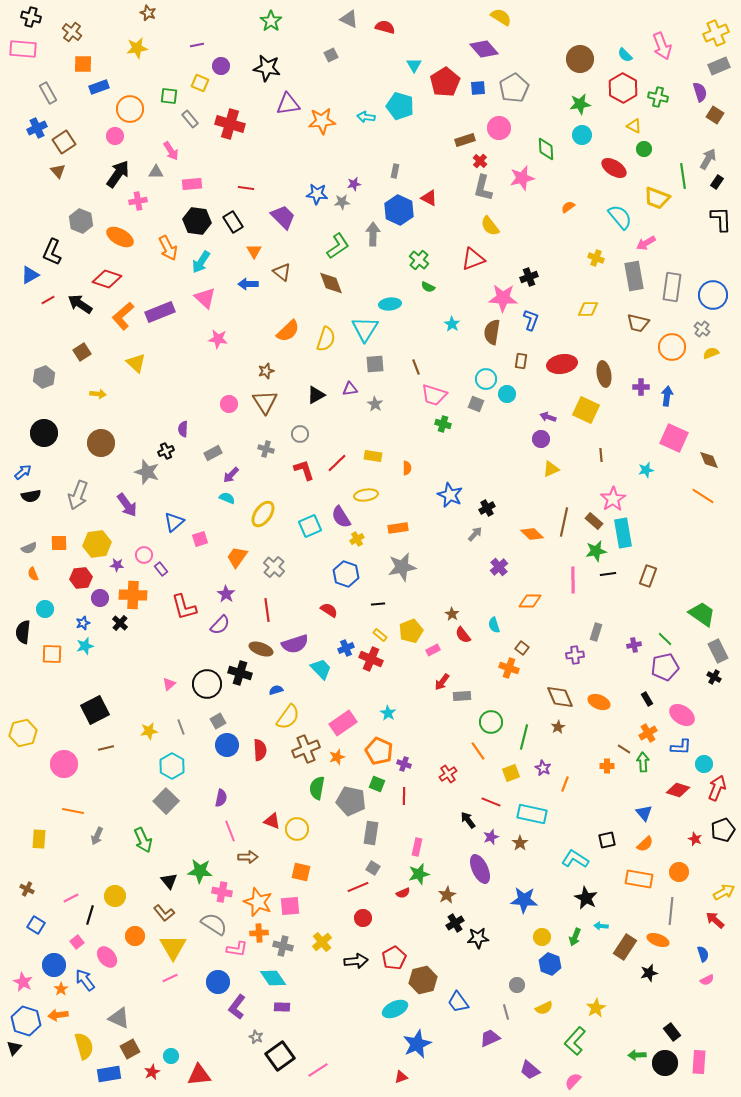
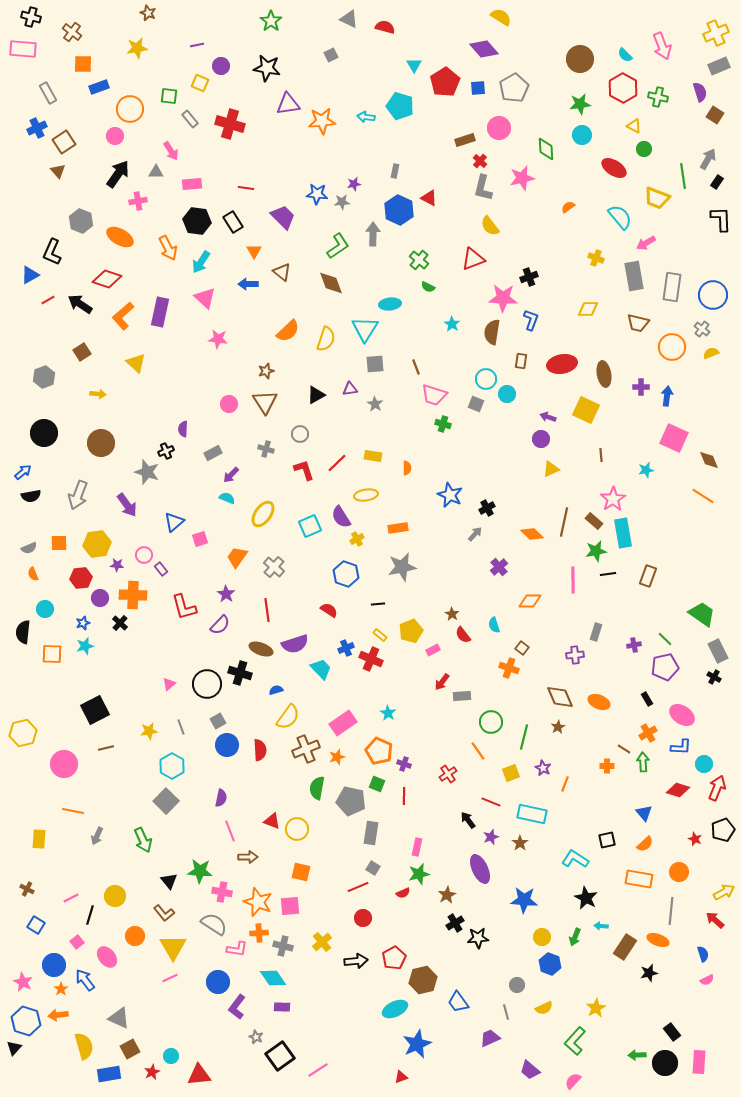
purple rectangle at (160, 312): rotated 56 degrees counterclockwise
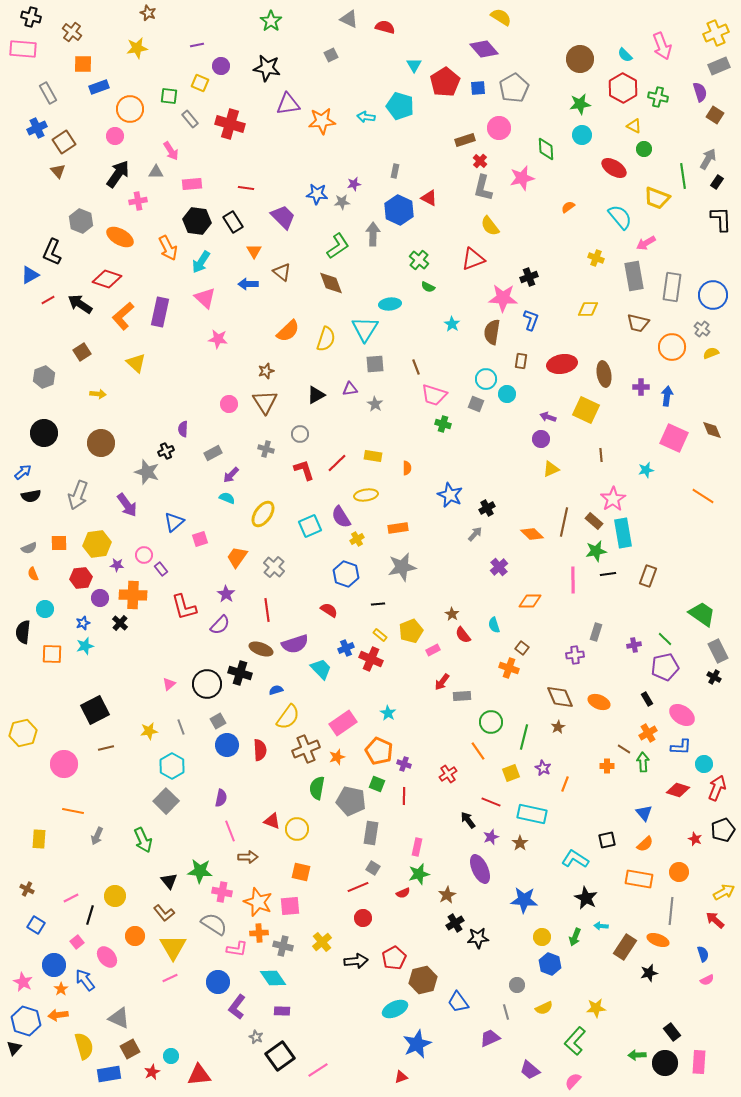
brown diamond at (709, 460): moved 3 px right, 30 px up
purple rectangle at (282, 1007): moved 4 px down
yellow star at (596, 1008): rotated 24 degrees clockwise
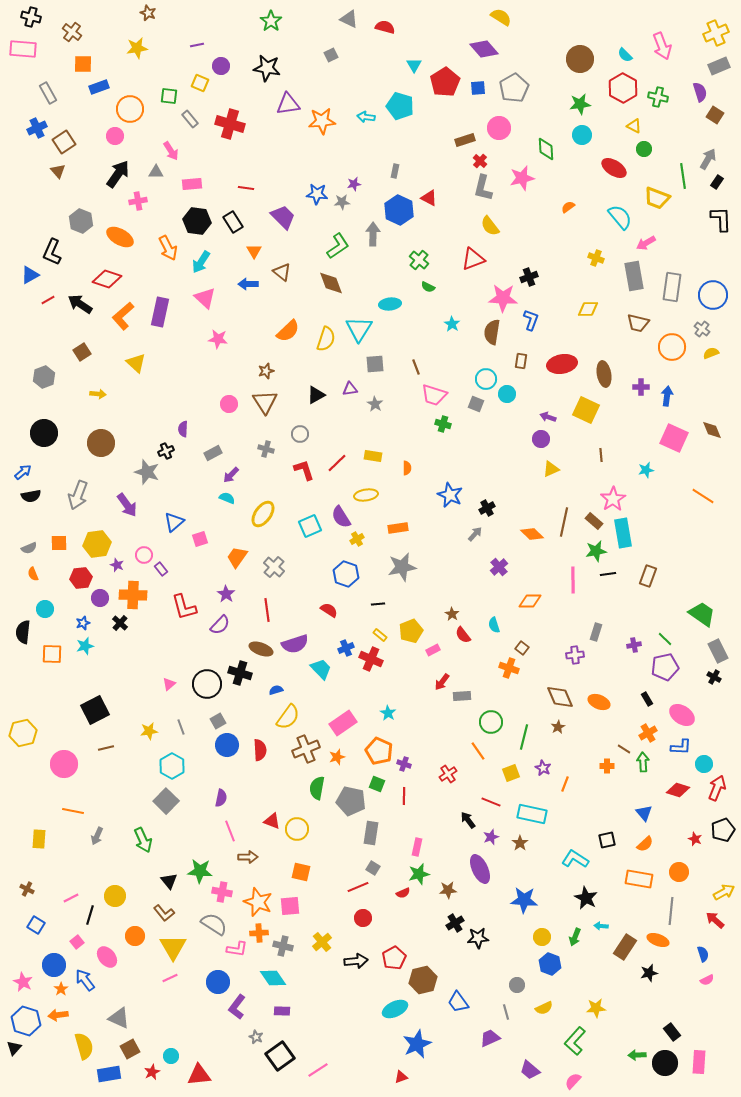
cyan triangle at (365, 329): moved 6 px left
purple star at (117, 565): rotated 16 degrees clockwise
brown star at (447, 895): moved 1 px right, 5 px up; rotated 24 degrees clockwise
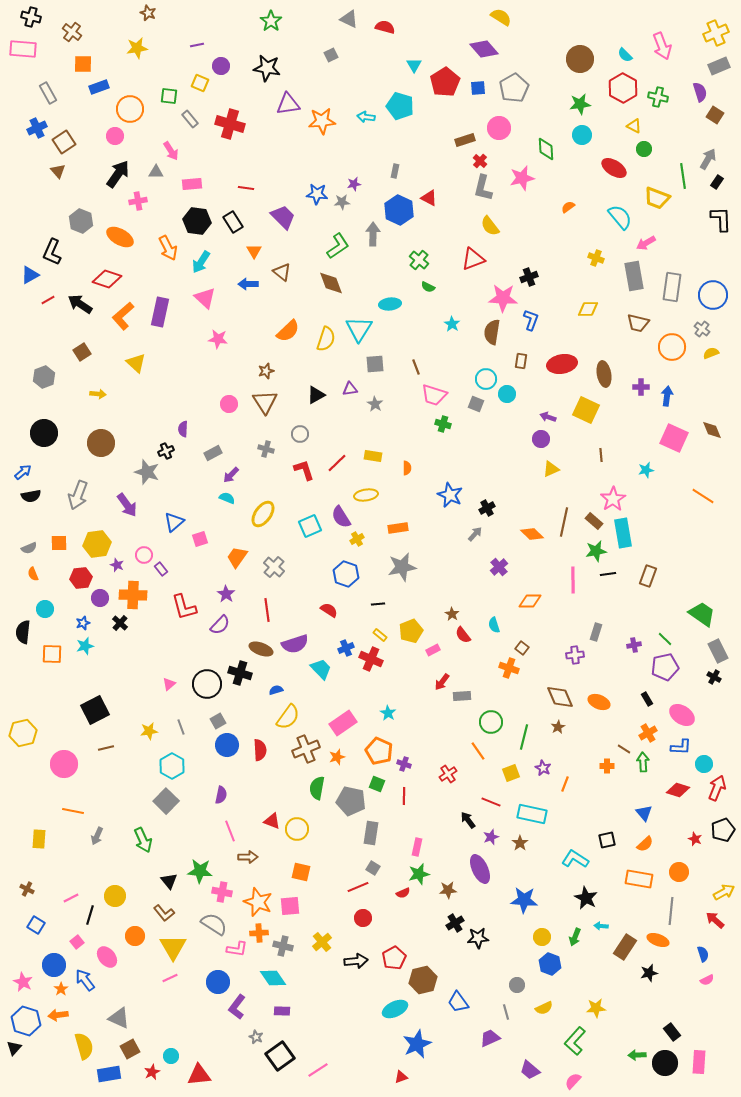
purple semicircle at (221, 798): moved 3 px up
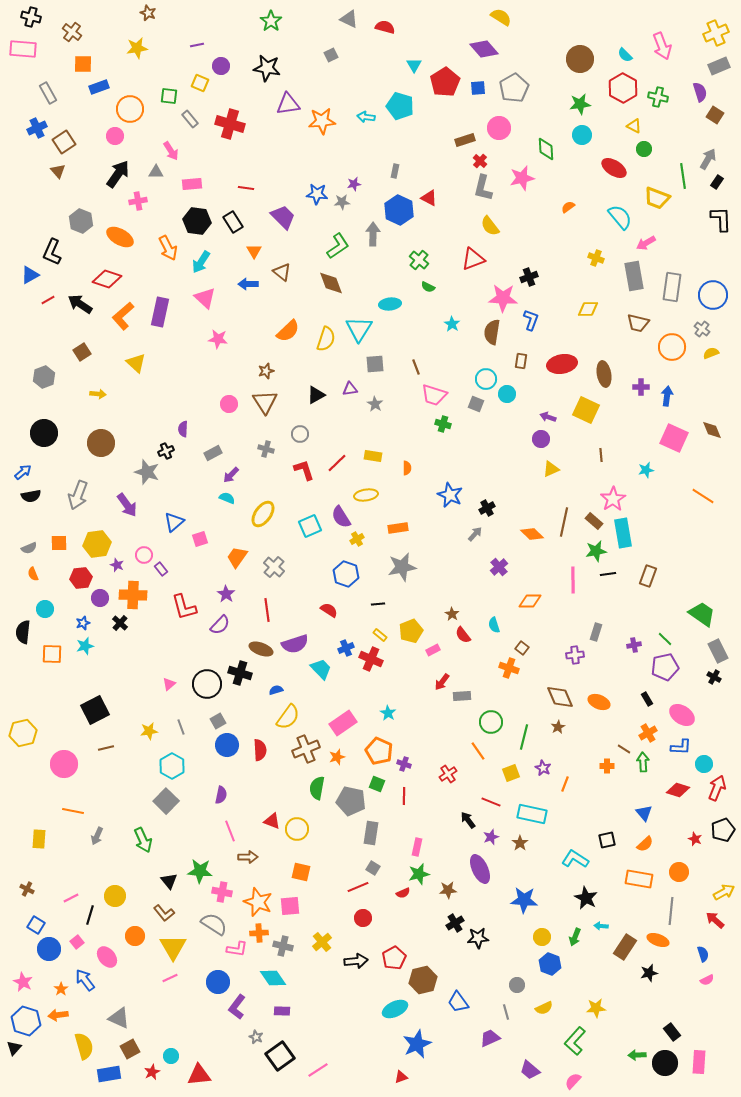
blue circle at (54, 965): moved 5 px left, 16 px up
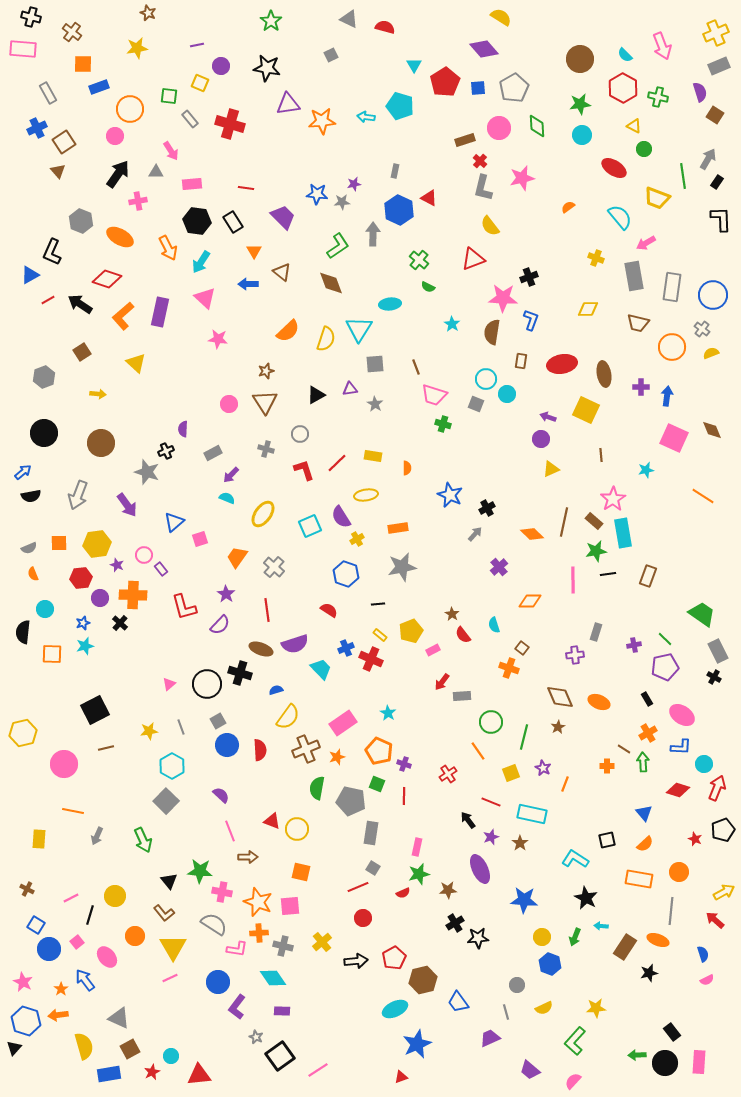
green diamond at (546, 149): moved 9 px left, 23 px up
purple semicircle at (221, 795): rotated 60 degrees counterclockwise
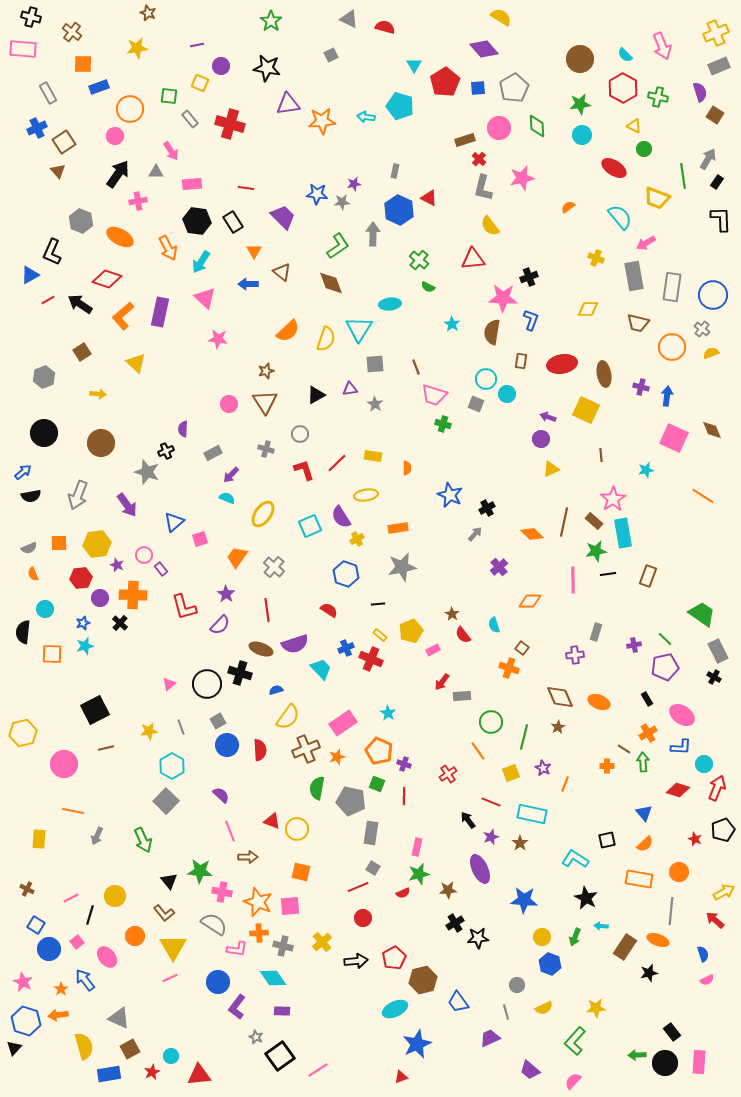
red cross at (480, 161): moved 1 px left, 2 px up
red triangle at (473, 259): rotated 15 degrees clockwise
purple cross at (641, 387): rotated 14 degrees clockwise
